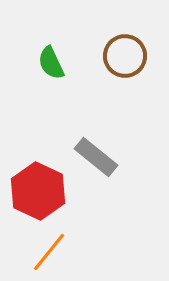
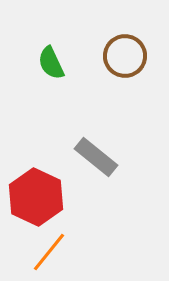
red hexagon: moved 2 px left, 6 px down
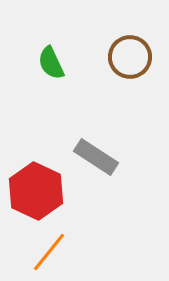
brown circle: moved 5 px right, 1 px down
gray rectangle: rotated 6 degrees counterclockwise
red hexagon: moved 6 px up
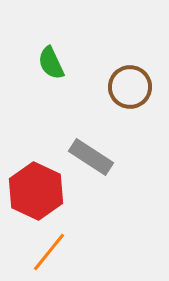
brown circle: moved 30 px down
gray rectangle: moved 5 px left
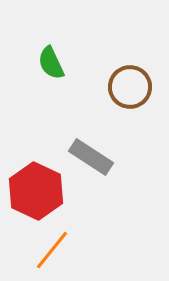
orange line: moved 3 px right, 2 px up
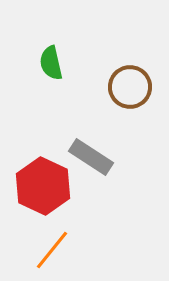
green semicircle: rotated 12 degrees clockwise
red hexagon: moved 7 px right, 5 px up
